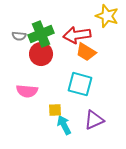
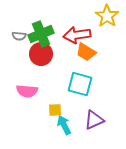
yellow star: rotated 15 degrees clockwise
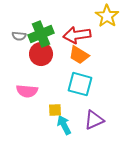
orange trapezoid: moved 7 px left, 3 px down
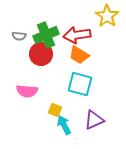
green cross: moved 5 px right, 1 px down
yellow square: rotated 24 degrees clockwise
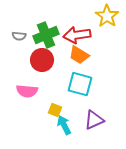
red circle: moved 1 px right, 6 px down
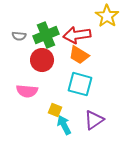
purple triangle: rotated 10 degrees counterclockwise
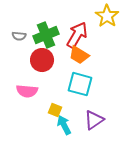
red arrow: rotated 128 degrees clockwise
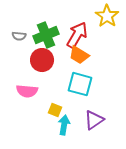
cyan arrow: rotated 36 degrees clockwise
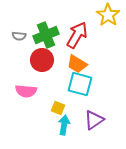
yellow star: moved 1 px right, 1 px up
orange trapezoid: moved 2 px left, 9 px down
pink semicircle: moved 1 px left
yellow square: moved 3 px right, 2 px up
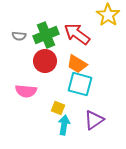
red arrow: moved 1 px up; rotated 84 degrees counterclockwise
red circle: moved 3 px right, 1 px down
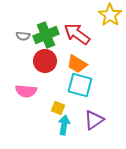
yellow star: moved 2 px right
gray semicircle: moved 4 px right
cyan square: moved 1 px down
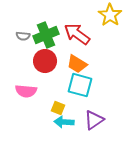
cyan arrow: moved 3 px up; rotated 96 degrees counterclockwise
